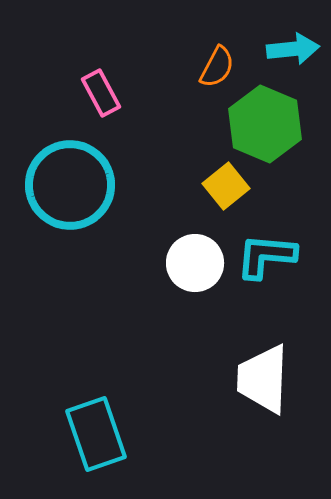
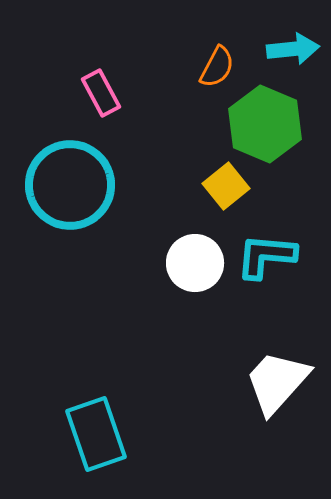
white trapezoid: moved 14 px right, 3 px down; rotated 40 degrees clockwise
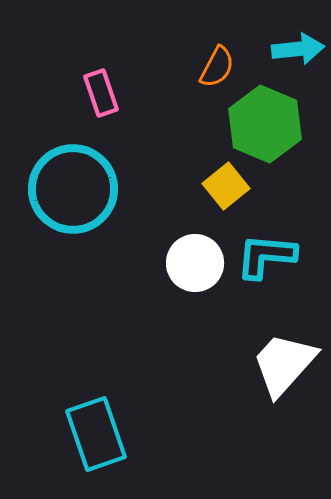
cyan arrow: moved 5 px right
pink rectangle: rotated 9 degrees clockwise
cyan circle: moved 3 px right, 4 px down
white trapezoid: moved 7 px right, 18 px up
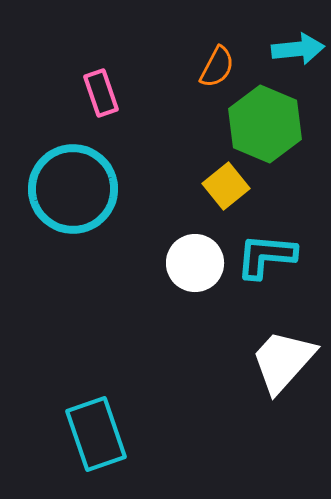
white trapezoid: moved 1 px left, 3 px up
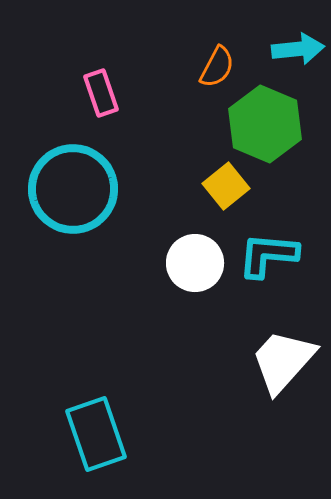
cyan L-shape: moved 2 px right, 1 px up
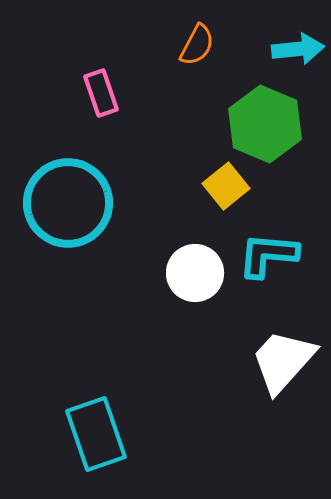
orange semicircle: moved 20 px left, 22 px up
cyan circle: moved 5 px left, 14 px down
white circle: moved 10 px down
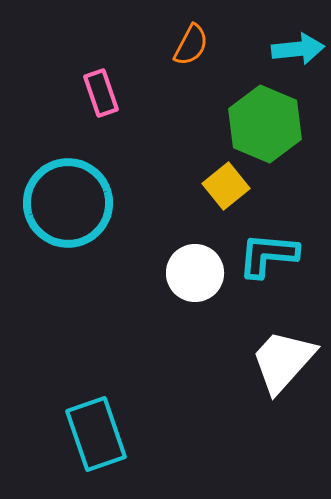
orange semicircle: moved 6 px left
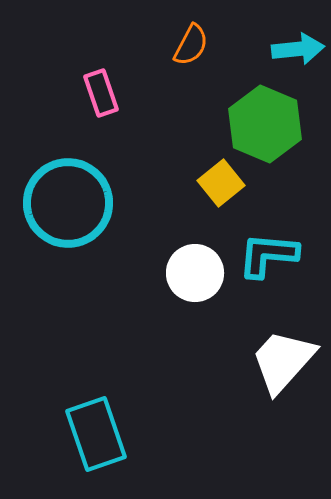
yellow square: moved 5 px left, 3 px up
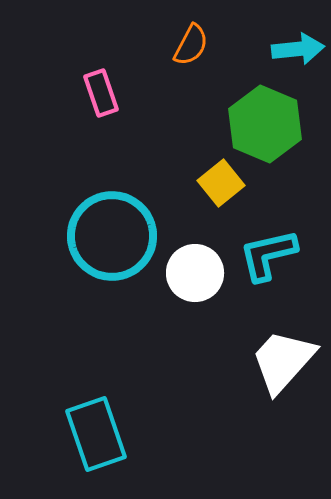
cyan circle: moved 44 px right, 33 px down
cyan L-shape: rotated 18 degrees counterclockwise
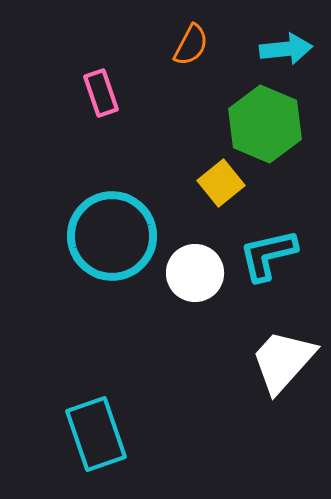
cyan arrow: moved 12 px left
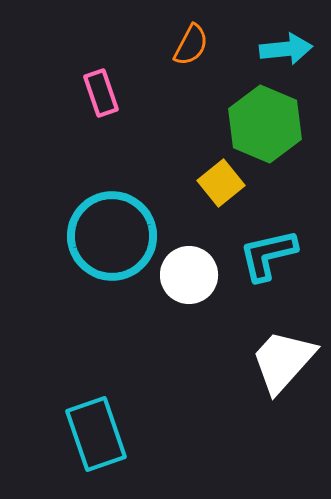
white circle: moved 6 px left, 2 px down
